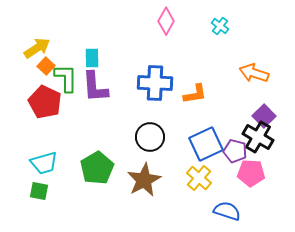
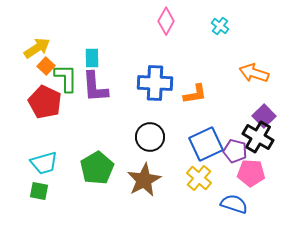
blue semicircle: moved 7 px right, 7 px up
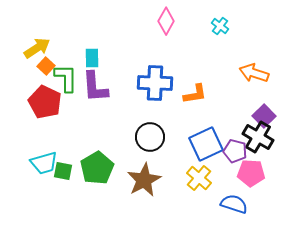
green square: moved 24 px right, 20 px up
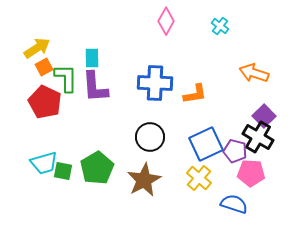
orange square: moved 2 px left, 1 px down; rotated 18 degrees clockwise
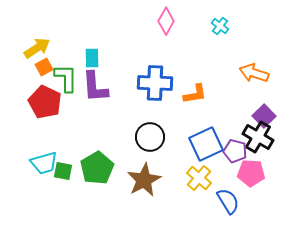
blue semicircle: moved 6 px left, 3 px up; rotated 40 degrees clockwise
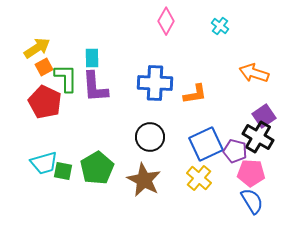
purple square: rotated 10 degrees clockwise
brown star: rotated 16 degrees counterclockwise
blue semicircle: moved 24 px right
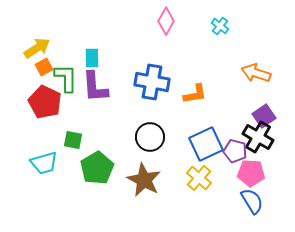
orange arrow: moved 2 px right
blue cross: moved 3 px left, 1 px up; rotated 8 degrees clockwise
green square: moved 10 px right, 31 px up
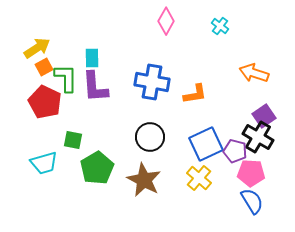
orange arrow: moved 2 px left
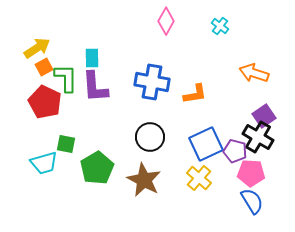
green square: moved 7 px left, 4 px down
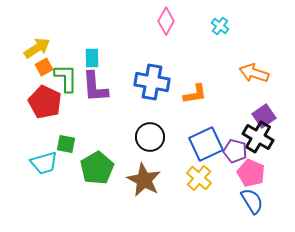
pink pentagon: rotated 20 degrees clockwise
